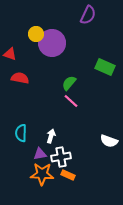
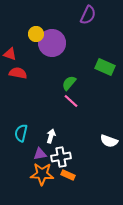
red semicircle: moved 2 px left, 5 px up
cyan semicircle: rotated 12 degrees clockwise
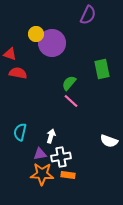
green rectangle: moved 3 px left, 2 px down; rotated 54 degrees clockwise
cyan semicircle: moved 1 px left, 1 px up
orange rectangle: rotated 16 degrees counterclockwise
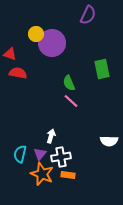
green semicircle: rotated 63 degrees counterclockwise
cyan semicircle: moved 22 px down
white semicircle: rotated 18 degrees counterclockwise
purple triangle: rotated 40 degrees counterclockwise
orange star: rotated 20 degrees clockwise
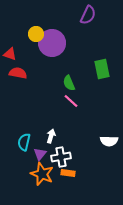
cyan semicircle: moved 4 px right, 12 px up
orange rectangle: moved 2 px up
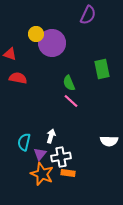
red semicircle: moved 5 px down
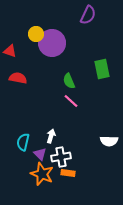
red triangle: moved 3 px up
green semicircle: moved 2 px up
cyan semicircle: moved 1 px left
purple triangle: rotated 24 degrees counterclockwise
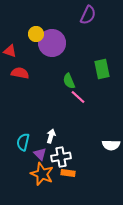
red semicircle: moved 2 px right, 5 px up
pink line: moved 7 px right, 4 px up
white semicircle: moved 2 px right, 4 px down
